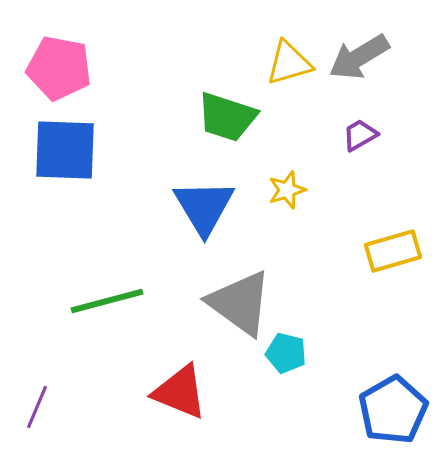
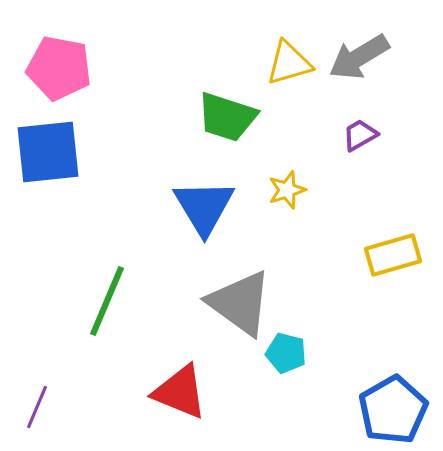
blue square: moved 17 px left, 2 px down; rotated 8 degrees counterclockwise
yellow rectangle: moved 4 px down
green line: rotated 52 degrees counterclockwise
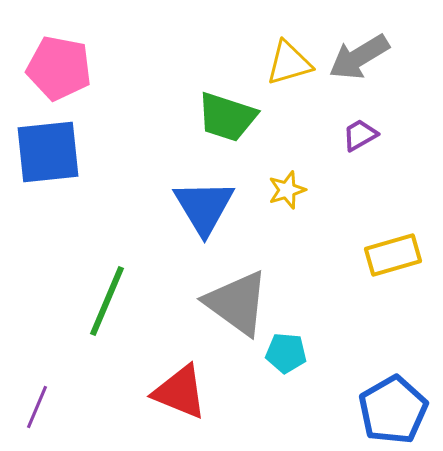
gray triangle: moved 3 px left
cyan pentagon: rotated 9 degrees counterclockwise
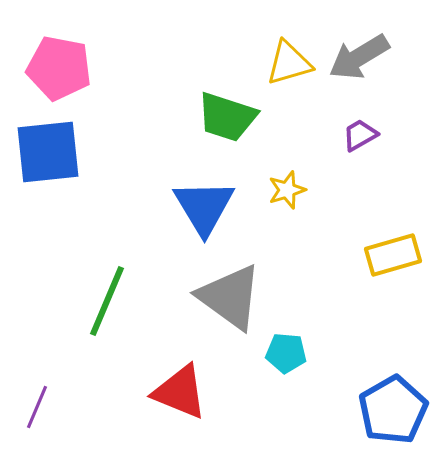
gray triangle: moved 7 px left, 6 px up
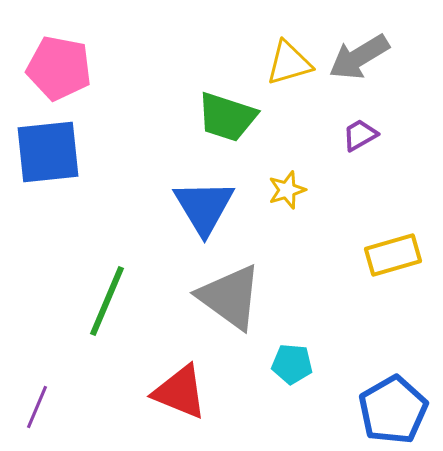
cyan pentagon: moved 6 px right, 11 px down
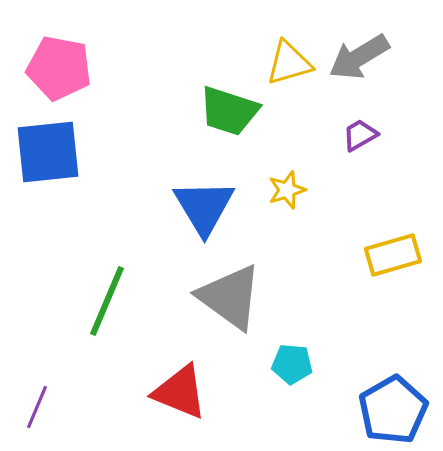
green trapezoid: moved 2 px right, 6 px up
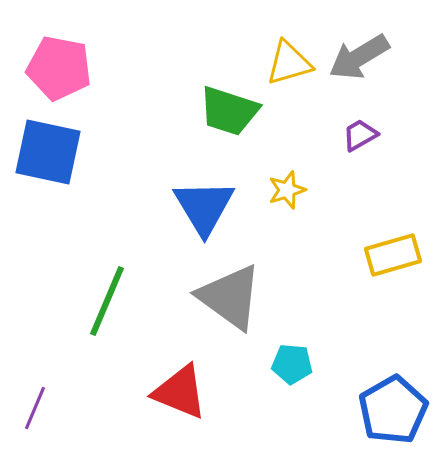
blue square: rotated 18 degrees clockwise
purple line: moved 2 px left, 1 px down
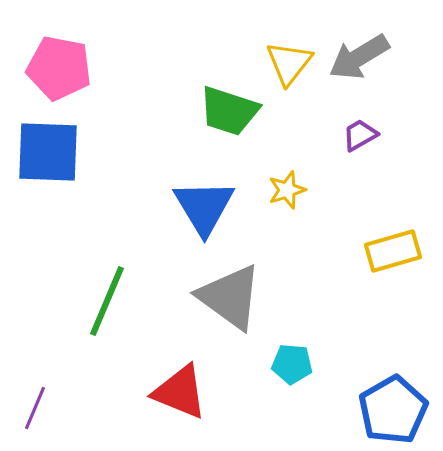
yellow triangle: rotated 36 degrees counterclockwise
blue square: rotated 10 degrees counterclockwise
yellow rectangle: moved 4 px up
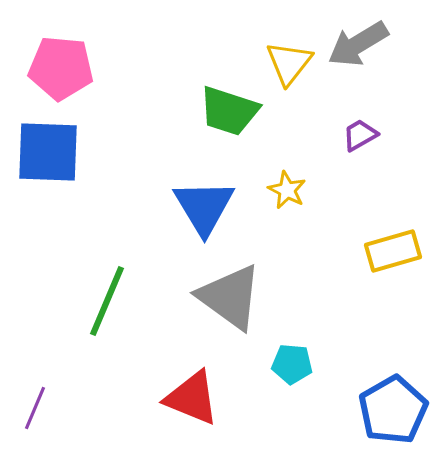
gray arrow: moved 1 px left, 13 px up
pink pentagon: moved 2 px right; rotated 6 degrees counterclockwise
yellow star: rotated 27 degrees counterclockwise
red triangle: moved 12 px right, 6 px down
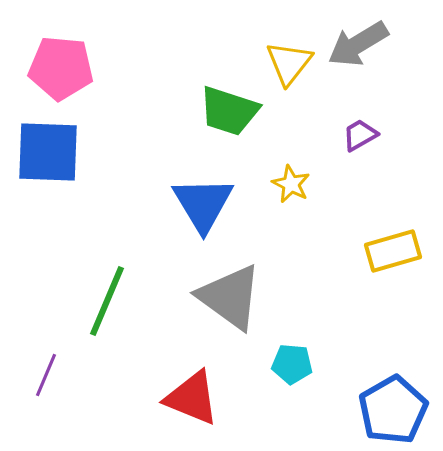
yellow star: moved 4 px right, 6 px up
blue triangle: moved 1 px left, 3 px up
purple line: moved 11 px right, 33 px up
